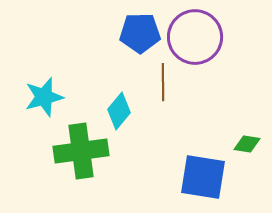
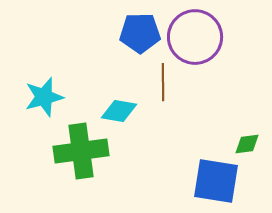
cyan diamond: rotated 60 degrees clockwise
green diamond: rotated 16 degrees counterclockwise
blue square: moved 13 px right, 4 px down
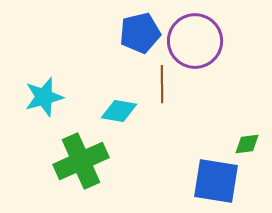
blue pentagon: rotated 12 degrees counterclockwise
purple circle: moved 4 px down
brown line: moved 1 px left, 2 px down
green cross: moved 10 px down; rotated 16 degrees counterclockwise
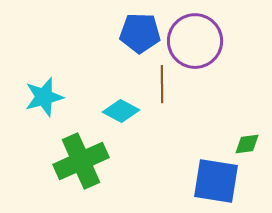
blue pentagon: rotated 15 degrees clockwise
cyan diamond: moved 2 px right; rotated 18 degrees clockwise
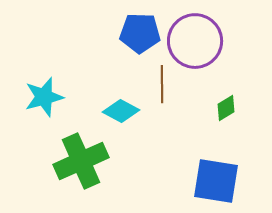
green diamond: moved 21 px left, 36 px up; rotated 24 degrees counterclockwise
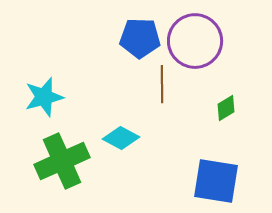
blue pentagon: moved 5 px down
cyan diamond: moved 27 px down
green cross: moved 19 px left
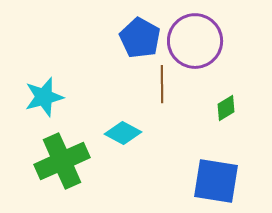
blue pentagon: rotated 27 degrees clockwise
cyan diamond: moved 2 px right, 5 px up
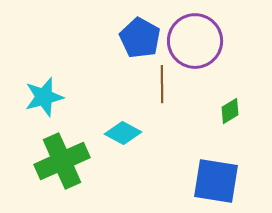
green diamond: moved 4 px right, 3 px down
